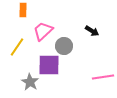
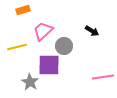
orange rectangle: rotated 72 degrees clockwise
yellow line: rotated 42 degrees clockwise
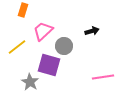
orange rectangle: rotated 56 degrees counterclockwise
black arrow: rotated 48 degrees counterclockwise
yellow line: rotated 24 degrees counterclockwise
purple square: rotated 15 degrees clockwise
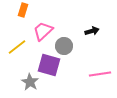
pink line: moved 3 px left, 3 px up
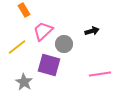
orange rectangle: moved 1 px right; rotated 48 degrees counterclockwise
gray circle: moved 2 px up
gray star: moved 6 px left
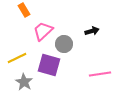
yellow line: moved 11 px down; rotated 12 degrees clockwise
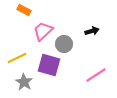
orange rectangle: rotated 32 degrees counterclockwise
pink line: moved 4 px left, 1 px down; rotated 25 degrees counterclockwise
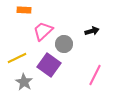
orange rectangle: rotated 24 degrees counterclockwise
purple square: rotated 20 degrees clockwise
pink line: moved 1 px left; rotated 30 degrees counterclockwise
